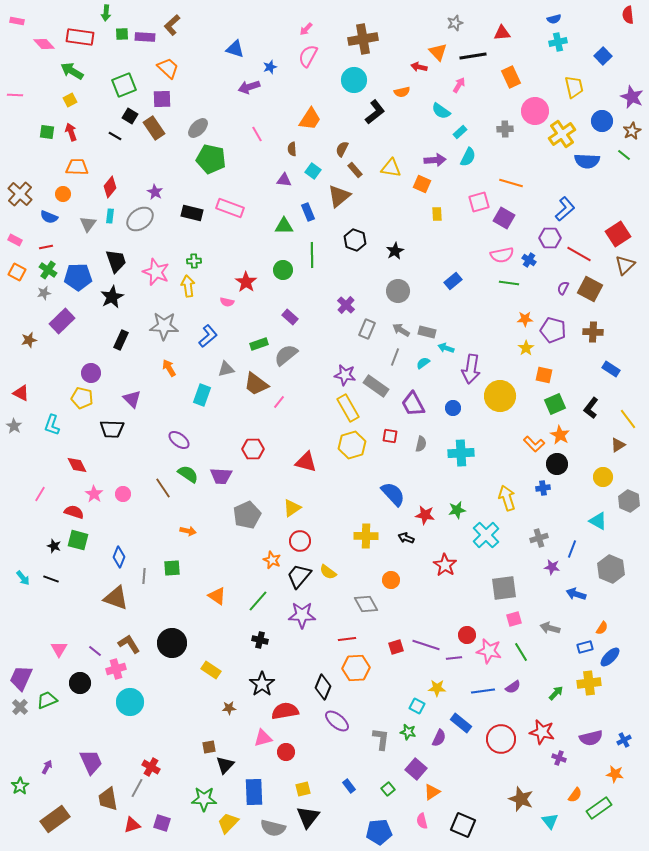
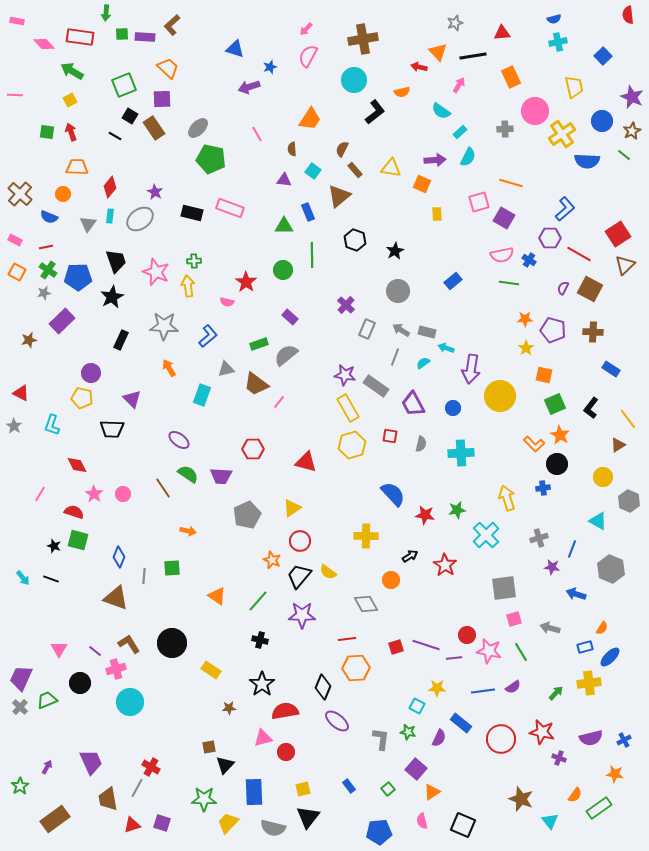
black arrow at (406, 538): moved 4 px right, 18 px down; rotated 126 degrees clockwise
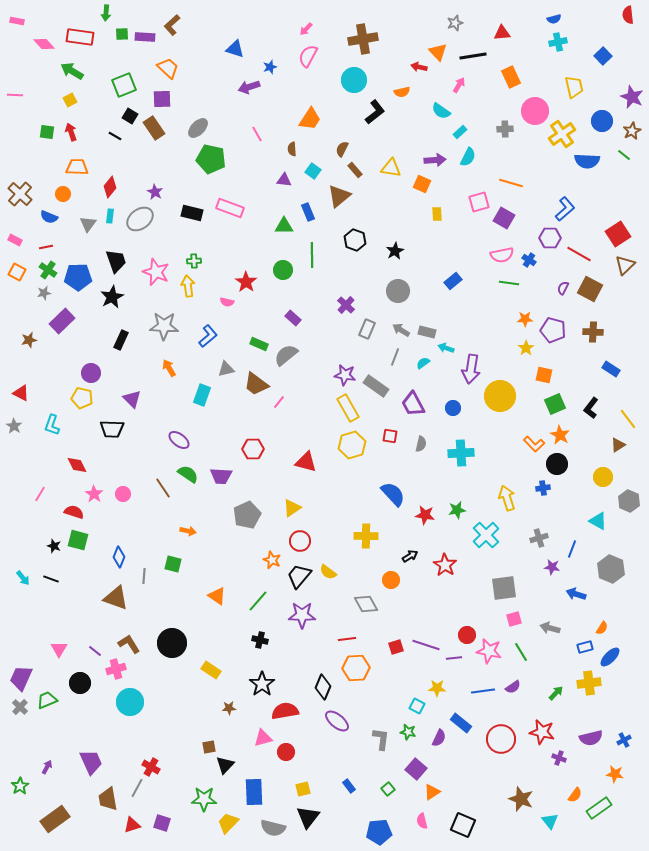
purple rectangle at (290, 317): moved 3 px right, 1 px down
green rectangle at (259, 344): rotated 42 degrees clockwise
green square at (172, 568): moved 1 px right, 4 px up; rotated 18 degrees clockwise
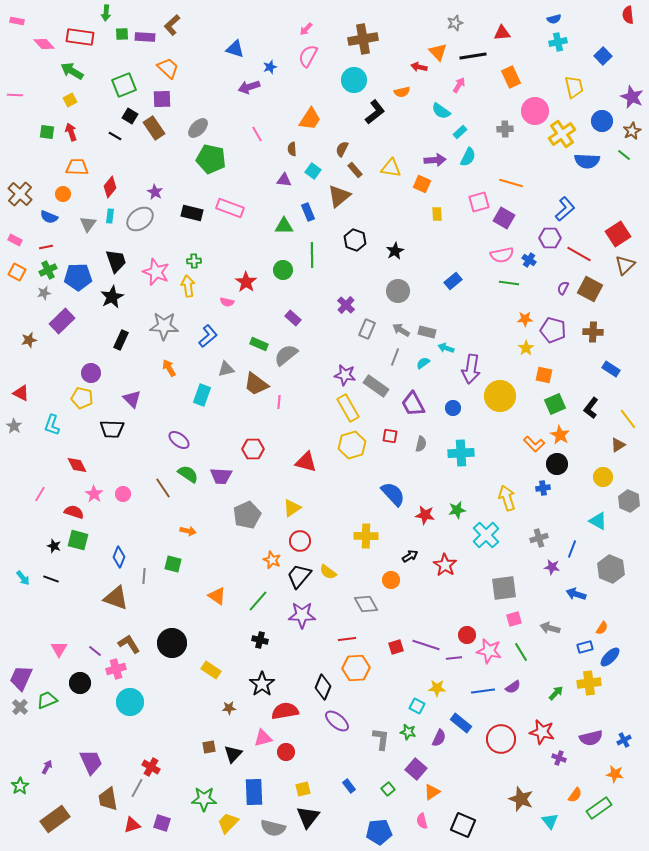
green cross at (48, 270): rotated 30 degrees clockwise
pink line at (279, 402): rotated 32 degrees counterclockwise
black triangle at (225, 765): moved 8 px right, 11 px up
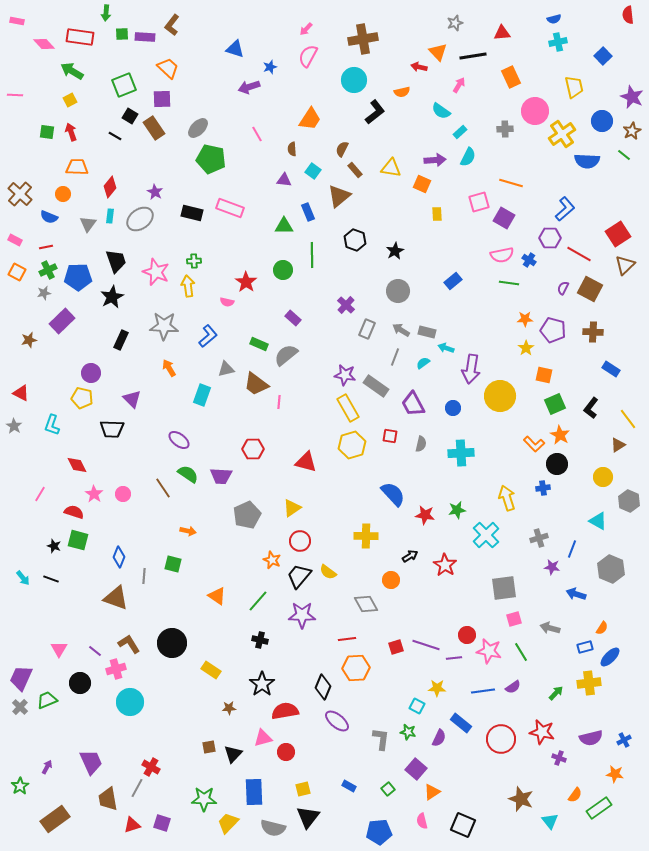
brown L-shape at (172, 25): rotated 10 degrees counterclockwise
blue rectangle at (349, 786): rotated 24 degrees counterclockwise
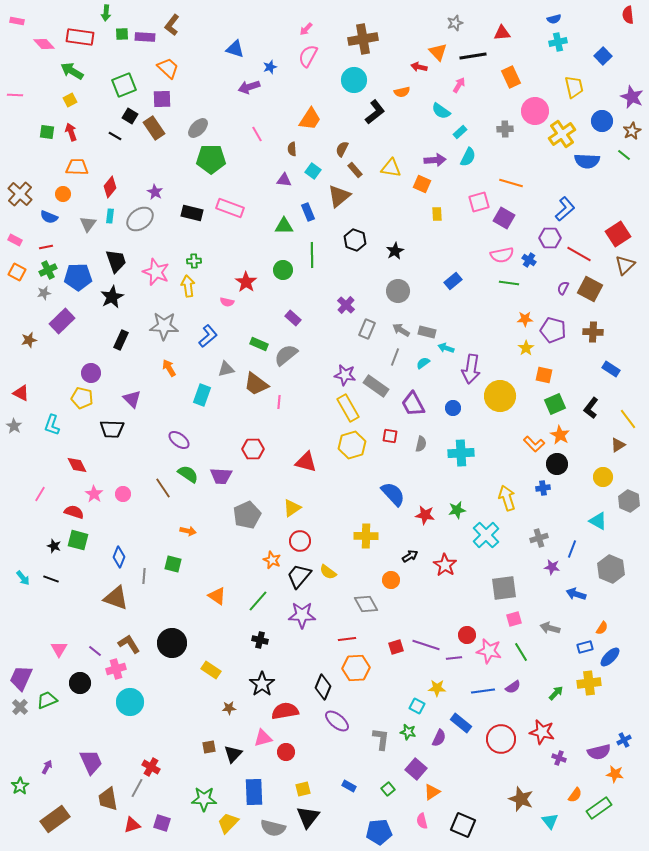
green pentagon at (211, 159): rotated 12 degrees counterclockwise
purple semicircle at (591, 738): moved 8 px right, 14 px down
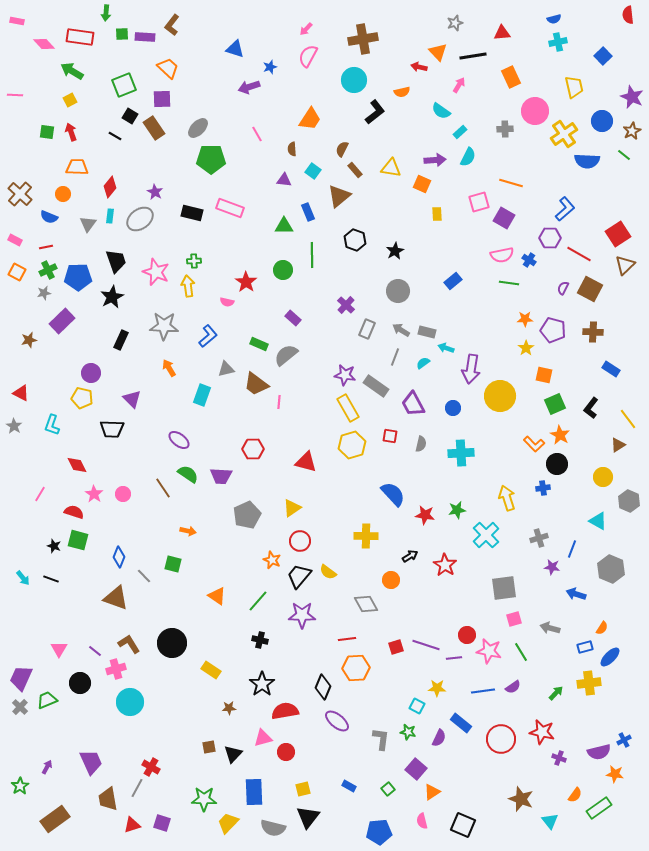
yellow cross at (562, 134): moved 2 px right
gray line at (144, 576): rotated 49 degrees counterclockwise
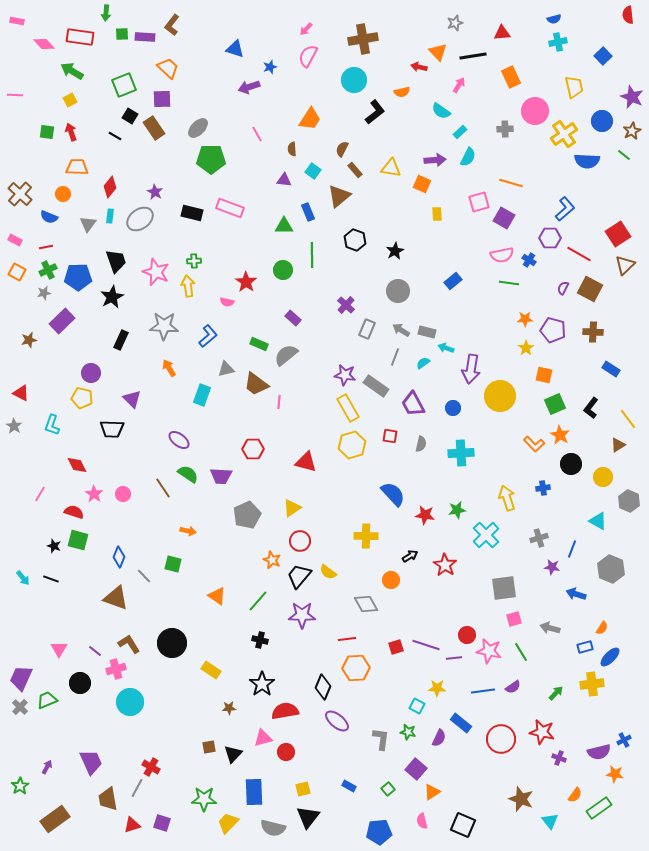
black circle at (557, 464): moved 14 px right
yellow cross at (589, 683): moved 3 px right, 1 px down
